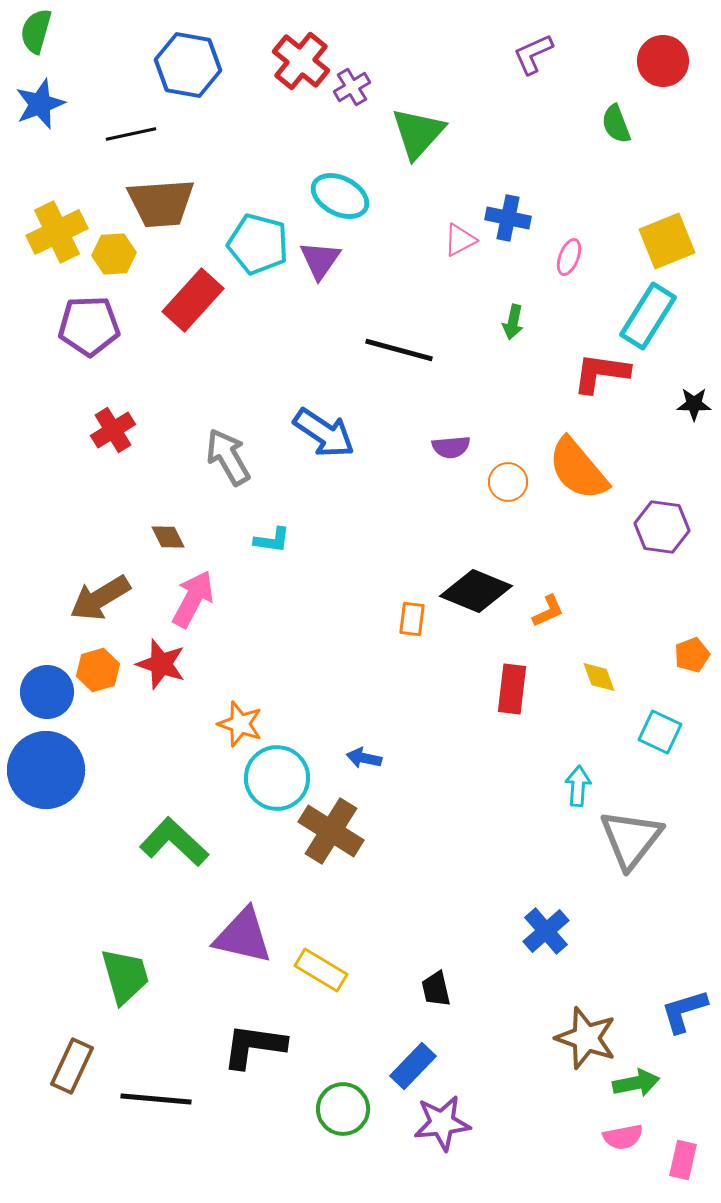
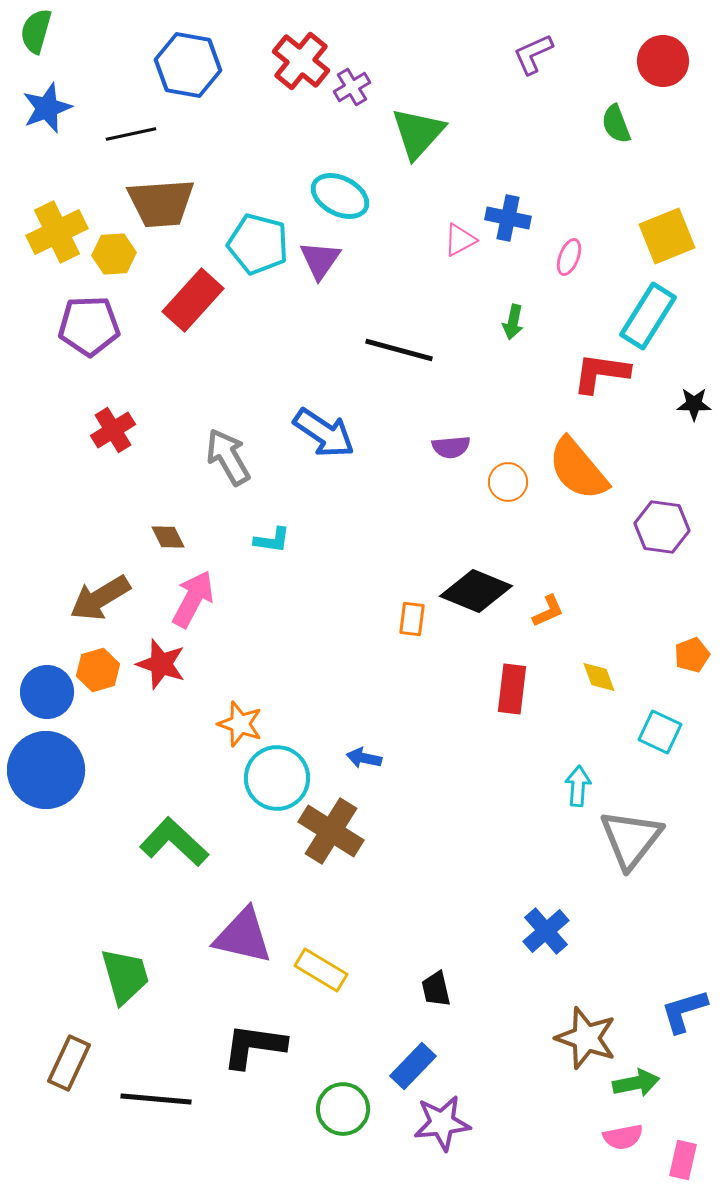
blue star at (40, 104): moved 7 px right, 4 px down
yellow square at (667, 241): moved 5 px up
brown rectangle at (72, 1066): moved 3 px left, 3 px up
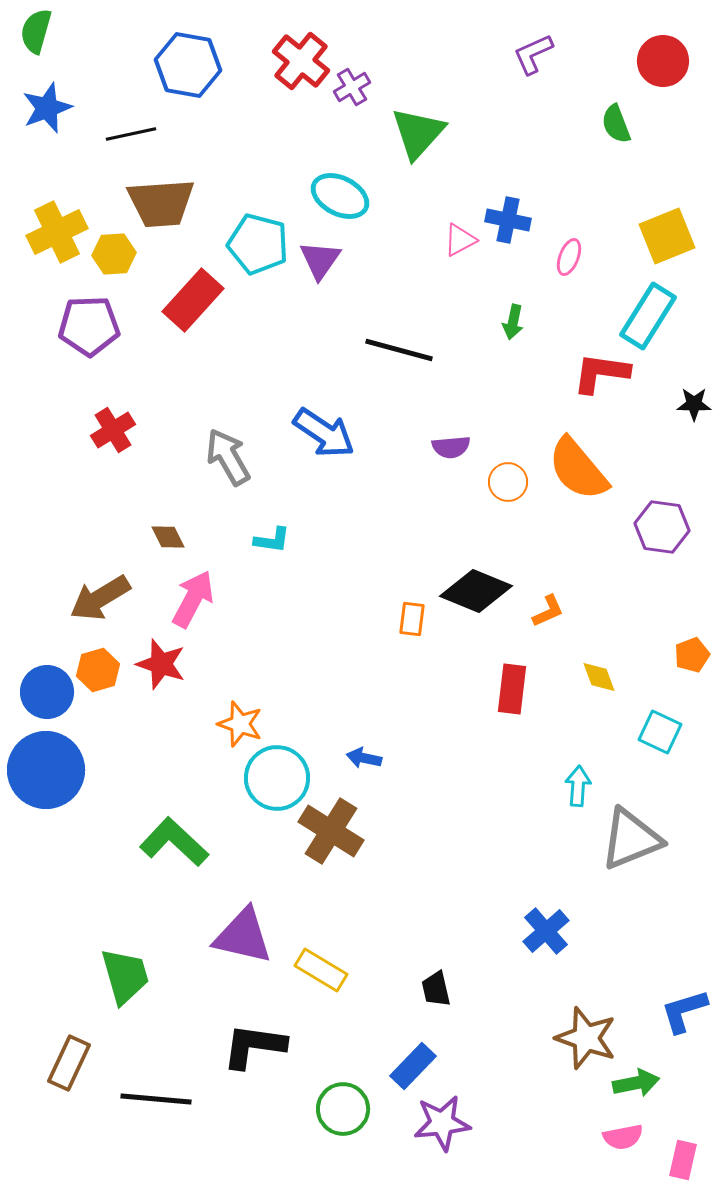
blue cross at (508, 218): moved 2 px down
gray triangle at (631, 839): rotated 30 degrees clockwise
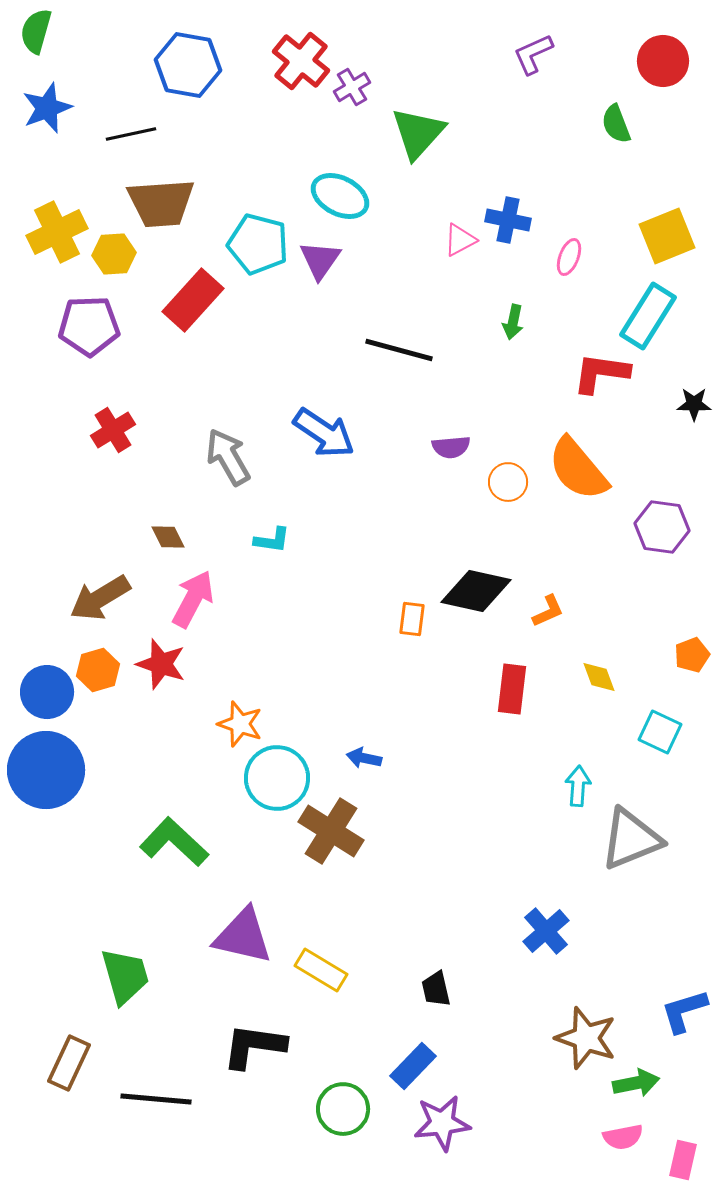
black diamond at (476, 591): rotated 10 degrees counterclockwise
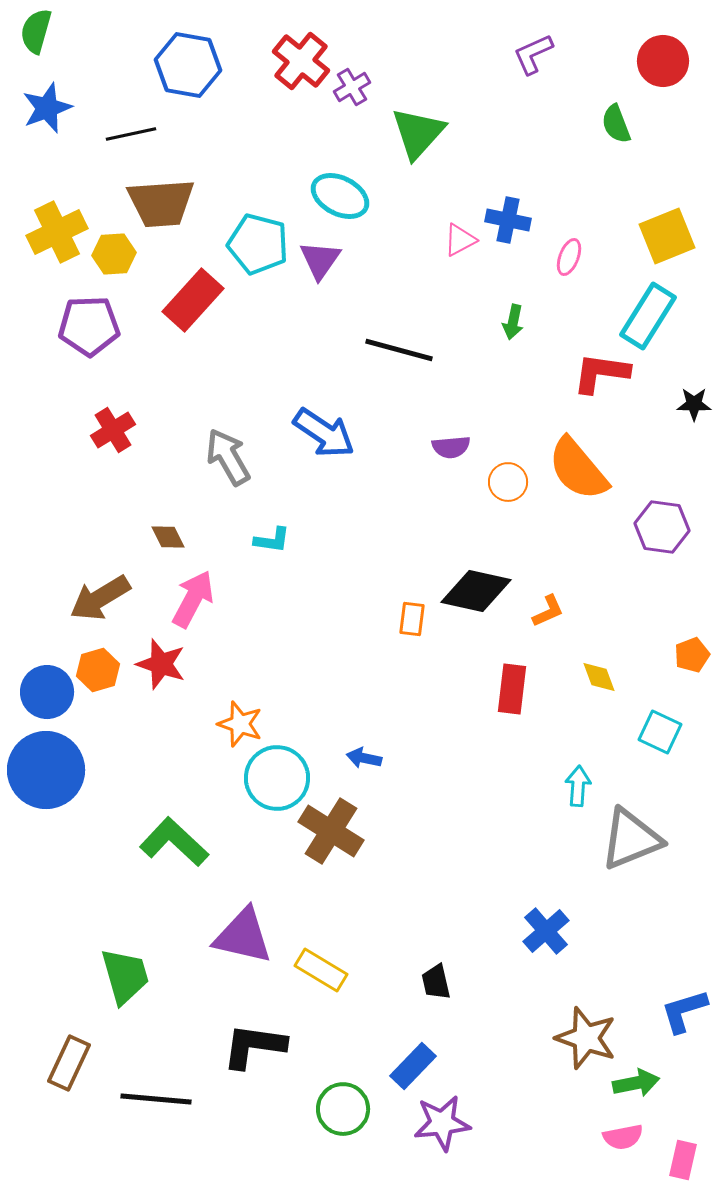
black trapezoid at (436, 989): moved 7 px up
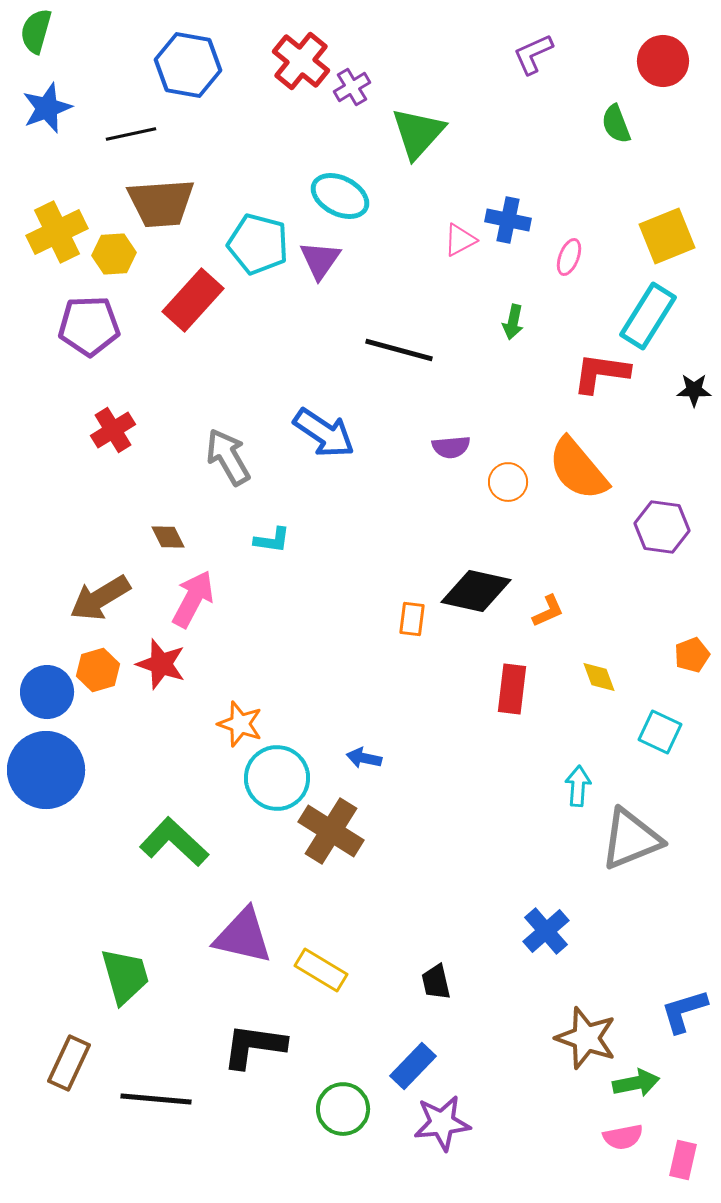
black star at (694, 404): moved 14 px up
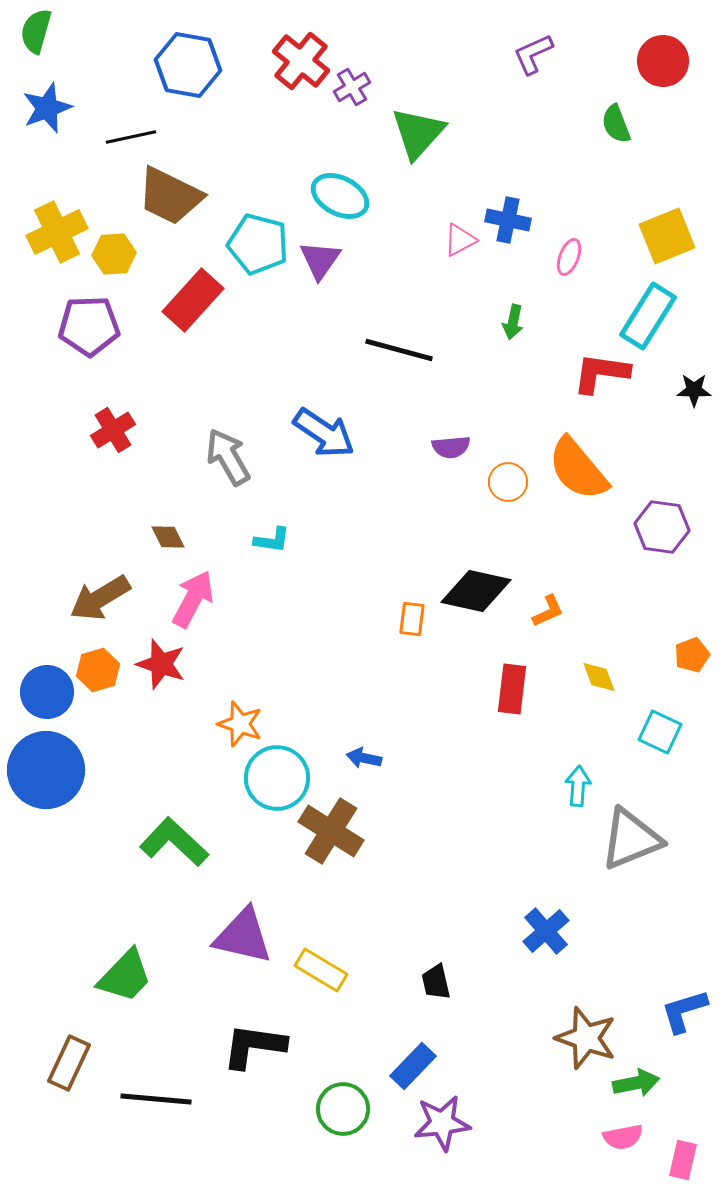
black line at (131, 134): moved 3 px down
brown trapezoid at (161, 203): moved 9 px right, 7 px up; rotated 30 degrees clockwise
green trapezoid at (125, 976): rotated 60 degrees clockwise
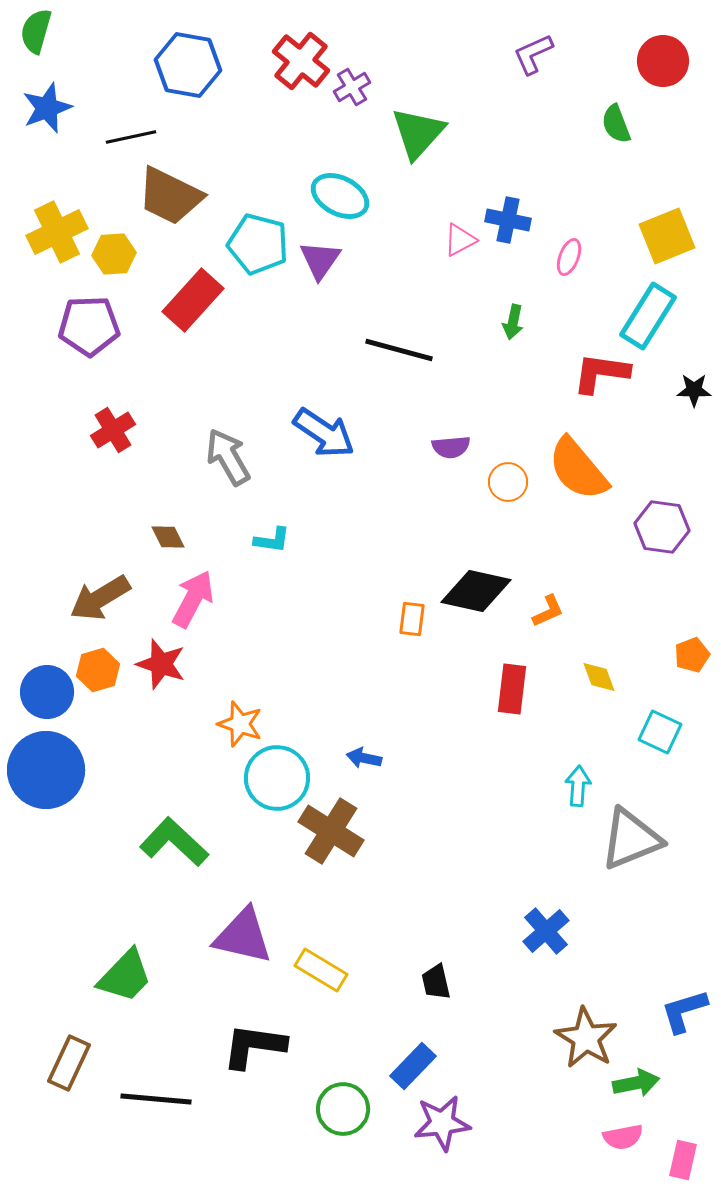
brown star at (586, 1038): rotated 12 degrees clockwise
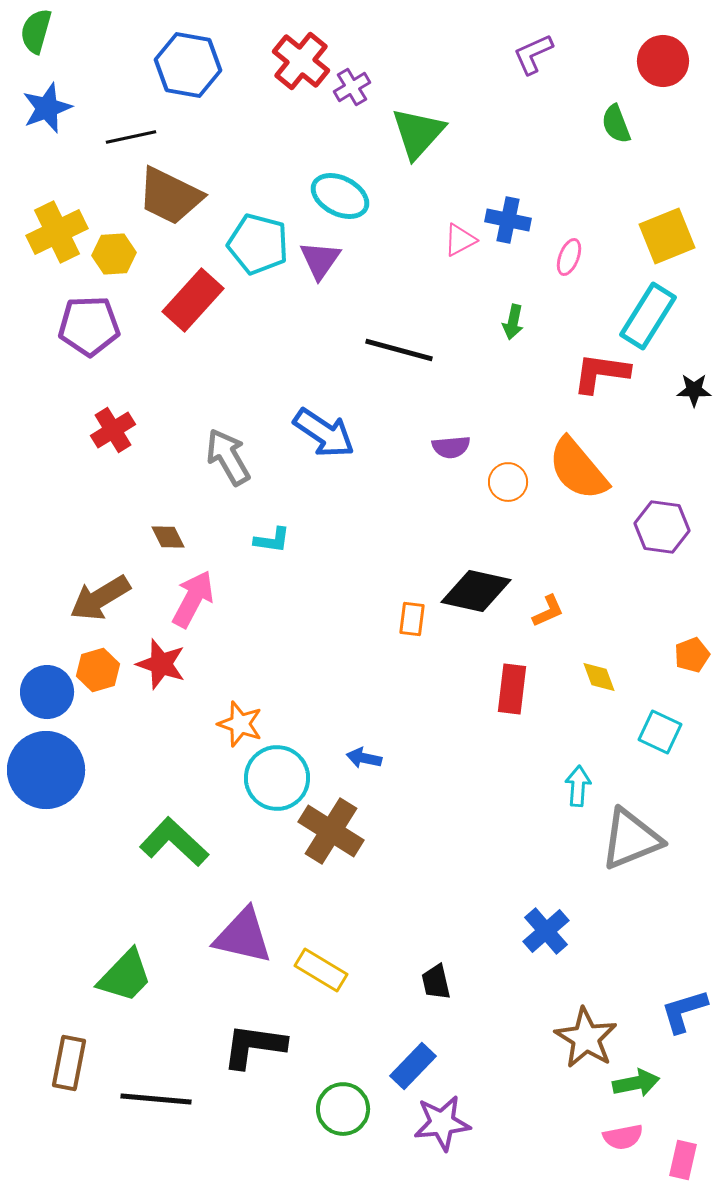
brown rectangle at (69, 1063): rotated 14 degrees counterclockwise
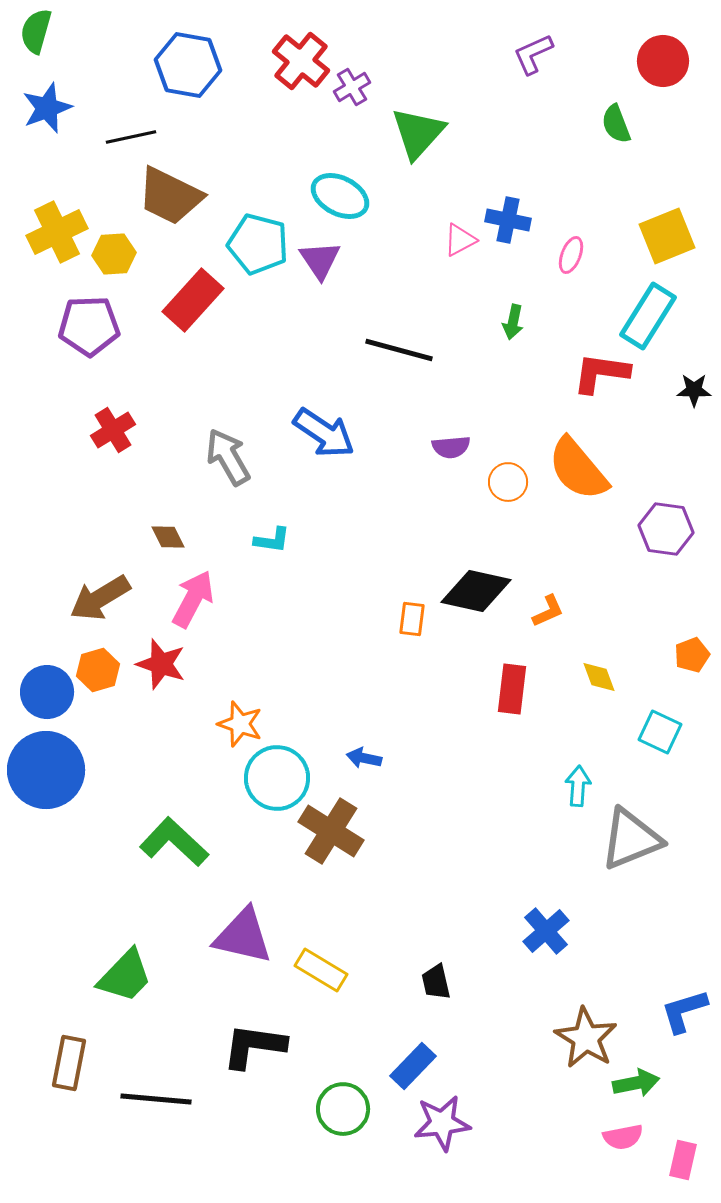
pink ellipse at (569, 257): moved 2 px right, 2 px up
purple triangle at (320, 260): rotated 9 degrees counterclockwise
purple hexagon at (662, 527): moved 4 px right, 2 px down
